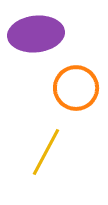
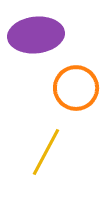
purple ellipse: moved 1 px down
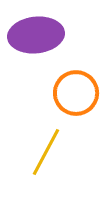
orange circle: moved 5 px down
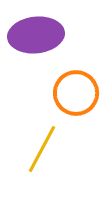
yellow line: moved 4 px left, 3 px up
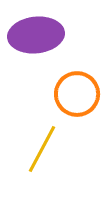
orange circle: moved 1 px right, 1 px down
